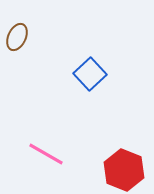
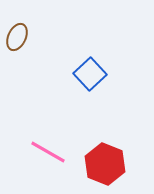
pink line: moved 2 px right, 2 px up
red hexagon: moved 19 px left, 6 px up
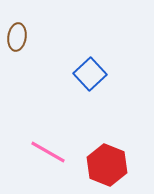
brown ellipse: rotated 16 degrees counterclockwise
red hexagon: moved 2 px right, 1 px down
